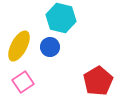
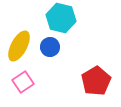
red pentagon: moved 2 px left
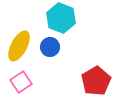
cyan hexagon: rotated 8 degrees clockwise
pink square: moved 2 px left
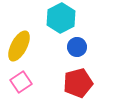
cyan hexagon: rotated 12 degrees clockwise
blue circle: moved 27 px right
red pentagon: moved 18 px left, 2 px down; rotated 16 degrees clockwise
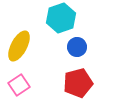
cyan hexagon: rotated 8 degrees clockwise
pink square: moved 2 px left, 3 px down
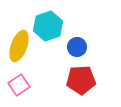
cyan hexagon: moved 13 px left, 8 px down
yellow ellipse: rotated 8 degrees counterclockwise
red pentagon: moved 3 px right, 3 px up; rotated 12 degrees clockwise
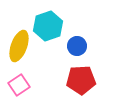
blue circle: moved 1 px up
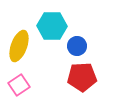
cyan hexagon: moved 4 px right; rotated 20 degrees clockwise
red pentagon: moved 1 px right, 3 px up
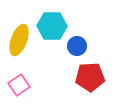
yellow ellipse: moved 6 px up
red pentagon: moved 8 px right
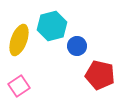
cyan hexagon: rotated 16 degrees counterclockwise
red pentagon: moved 10 px right, 2 px up; rotated 16 degrees clockwise
pink square: moved 1 px down
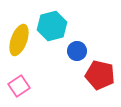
blue circle: moved 5 px down
